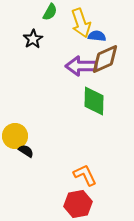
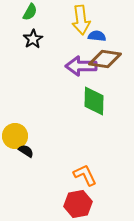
green semicircle: moved 20 px left
yellow arrow: moved 3 px up; rotated 12 degrees clockwise
brown diamond: rotated 32 degrees clockwise
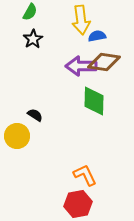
blue semicircle: rotated 18 degrees counterclockwise
brown diamond: moved 1 px left, 3 px down
yellow circle: moved 2 px right
black semicircle: moved 9 px right, 36 px up
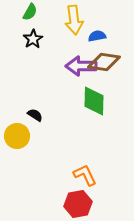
yellow arrow: moved 7 px left
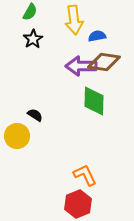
red hexagon: rotated 12 degrees counterclockwise
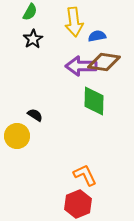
yellow arrow: moved 2 px down
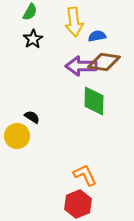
black semicircle: moved 3 px left, 2 px down
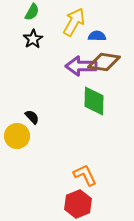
green semicircle: moved 2 px right
yellow arrow: rotated 144 degrees counterclockwise
blue semicircle: rotated 12 degrees clockwise
black semicircle: rotated 14 degrees clockwise
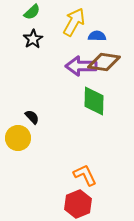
green semicircle: rotated 18 degrees clockwise
yellow circle: moved 1 px right, 2 px down
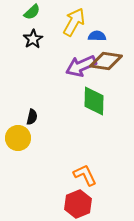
brown diamond: moved 2 px right, 1 px up
purple arrow: rotated 24 degrees counterclockwise
black semicircle: rotated 56 degrees clockwise
